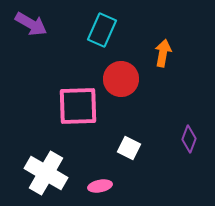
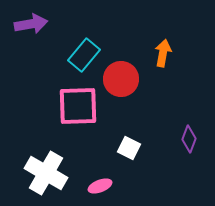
purple arrow: rotated 40 degrees counterclockwise
cyan rectangle: moved 18 px left, 25 px down; rotated 16 degrees clockwise
pink ellipse: rotated 10 degrees counterclockwise
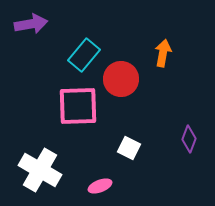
white cross: moved 6 px left, 3 px up
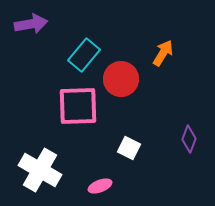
orange arrow: rotated 20 degrees clockwise
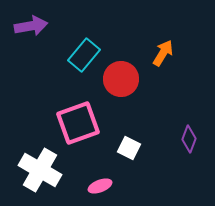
purple arrow: moved 2 px down
pink square: moved 17 px down; rotated 18 degrees counterclockwise
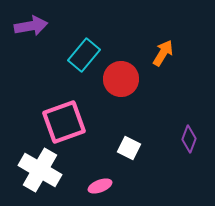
pink square: moved 14 px left, 1 px up
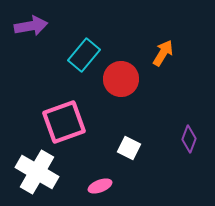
white cross: moved 3 px left, 2 px down
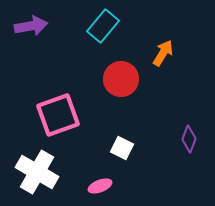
cyan rectangle: moved 19 px right, 29 px up
pink square: moved 6 px left, 7 px up
white square: moved 7 px left
